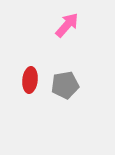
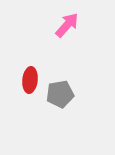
gray pentagon: moved 5 px left, 9 px down
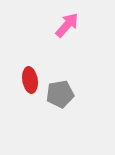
red ellipse: rotated 15 degrees counterclockwise
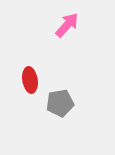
gray pentagon: moved 9 px down
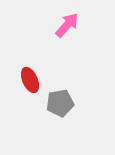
red ellipse: rotated 15 degrees counterclockwise
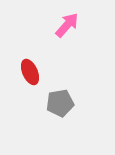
red ellipse: moved 8 px up
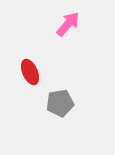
pink arrow: moved 1 px right, 1 px up
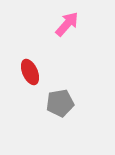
pink arrow: moved 1 px left
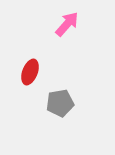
red ellipse: rotated 45 degrees clockwise
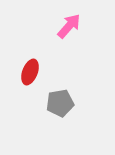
pink arrow: moved 2 px right, 2 px down
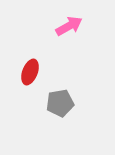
pink arrow: rotated 20 degrees clockwise
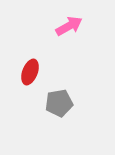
gray pentagon: moved 1 px left
